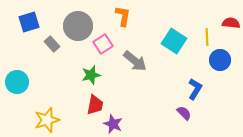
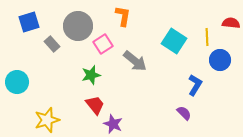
blue L-shape: moved 4 px up
red trapezoid: rotated 50 degrees counterclockwise
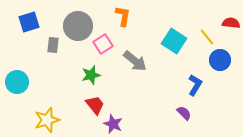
yellow line: rotated 36 degrees counterclockwise
gray rectangle: moved 1 px right, 1 px down; rotated 49 degrees clockwise
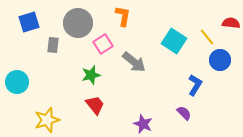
gray circle: moved 3 px up
gray arrow: moved 1 px left, 1 px down
purple star: moved 30 px right
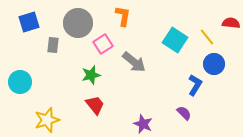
cyan square: moved 1 px right, 1 px up
blue circle: moved 6 px left, 4 px down
cyan circle: moved 3 px right
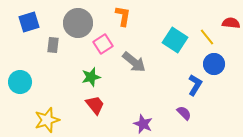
green star: moved 2 px down
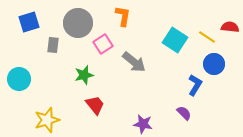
red semicircle: moved 1 px left, 4 px down
yellow line: rotated 18 degrees counterclockwise
green star: moved 7 px left, 2 px up
cyan circle: moved 1 px left, 3 px up
purple star: rotated 12 degrees counterclockwise
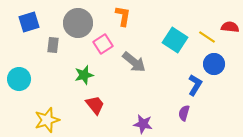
purple semicircle: rotated 119 degrees counterclockwise
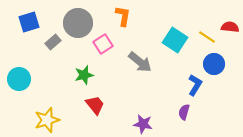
gray rectangle: moved 3 px up; rotated 42 degrees clockwise
gray arrow: moved 6 px right
purple semicircle: moved 1 px up
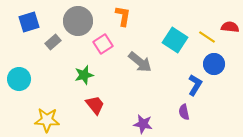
gray circle: moved 2 px up
purple semicircle: rotated 28 degrees counterclockwise
yellow star: rotated 20 degrees clockwise
